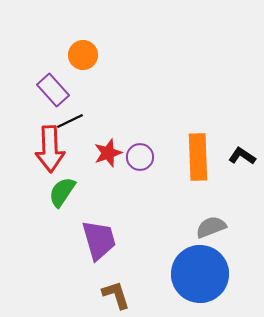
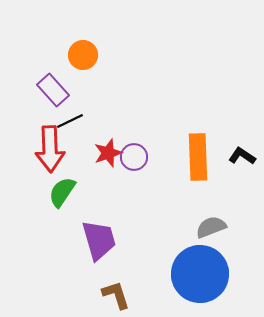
purple circle: moved 6 px left
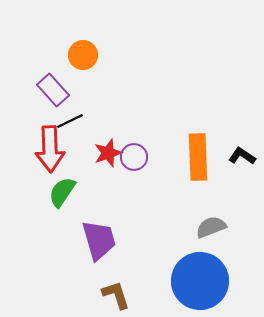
blue circle: moved 7 px down
